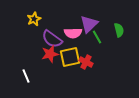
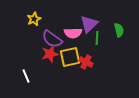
green line: moved 1 px down; rotated 32 degrees clockwise
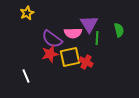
yellow star: moved 7 px left, 6 px up
purple triangle: rotated 18 degrees counterclockwise
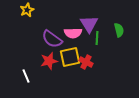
yellow star: moved 3 px up
red star: moved 1 px left, 7 px down
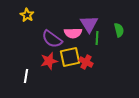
yellow star: moved 5 px down; rotated 16 degrees counterclockwise
white line: rotated 32 degrees clockwise
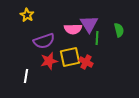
pink semicircle: moved 4 px up
purple semicircle: moved 8 px left, 2 px down; rotated 55 degrees counterclockwise
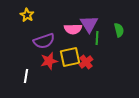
red cross: rotated 24 degrees clockwise
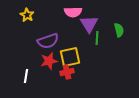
pink semicircle: moved 17 px up
purple semicircle: moved 4 px right
red cross: moved 19 px left, 10 px down; rotated 24 degrees clockwise
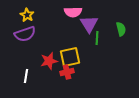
green semicircle: moved 2 px right, 1 px up
purple semicircle: moved 23 px left, 7 px up
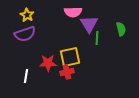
red star: moved 1 px left, 2 px down; rotated 12 degrees clockwise
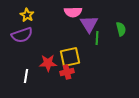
purple semicircle: moved 3 px left, 1 px down
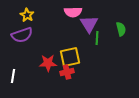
white line: moved 13 px left
